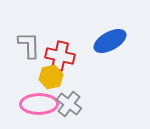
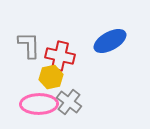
gray cross: moved 2 px up
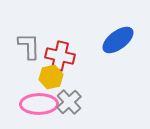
blue ellipse: moved 8 px right, 1 px up; rotated 8 degrees counterclockwise
gray L-shape: moved 1 px down
gray cross: rotated 10 degrees clockwise
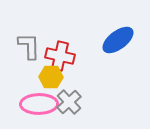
yellow hexagon: rotated 15 degrees clockwise
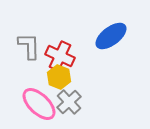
blue ellipse: moved 7 px left, 4 px up
red cross: rotated 12 degrees clockwise
yellow hexagon: moved 8 px right; rotated 20 degrees clockwise
pink ellipse: rotated 45 degrees clockwise
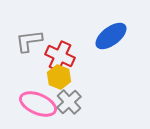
gray L-shape: moved 5 px up; rotated 96 degrees counterclockwise
pink ellipse: moved 1 px left; rotated 21 degrees counterclockwise
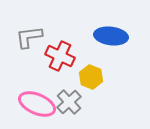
blue ellipse: rotated 44 degrees clockwise
gray L-shape: moved 4 px up
yellow hexagon: moved 32 px right
pink ellipse: moved 1 px left
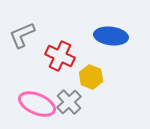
gray L-shape: moved 7 px left, 2 px up; rotated 16 degrees counterclockwise
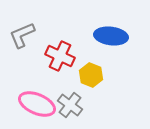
yellow hexagon: moved 2 px up
gray cross: moved 1 px right, 3 px down; rotated 10 degrees counterclockwise
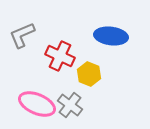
yellow hexagon: moved 2 px left, 1 px up
